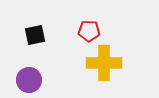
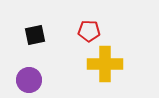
yellow cross: moved 1 px right, 1 px down
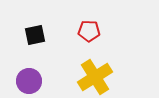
yellow cross: moved 10 px left, 13 px down; rotated 32 degrees counterclockwise
purple circle: moved 1 px down
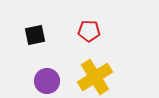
purple circle: moved 18 px right
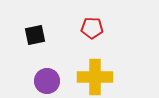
red pentagon: moved 3 px right, 3 px up
yellow cross: rotated 32 degrees clockwise
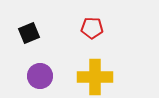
black square: moved 6 px left, 2 px up; rotated 10 degrees counterclockwise
purple circle: moved 7 px left, 5 px up
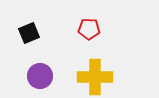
red pentagon: moved 3 px left, 1 px down
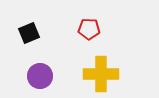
yellow cross: moved 6 px right, 3 px up
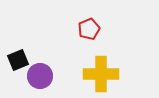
red pentagon: rotated 25 degrees counterclockwise
black square: moved 11 px left, 27 px down
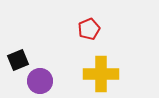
purple circle: moved 5 px down
